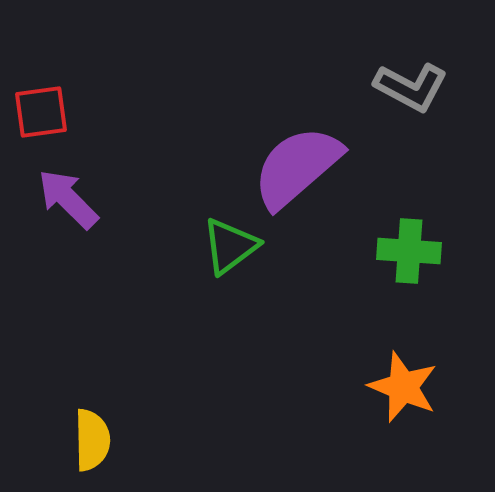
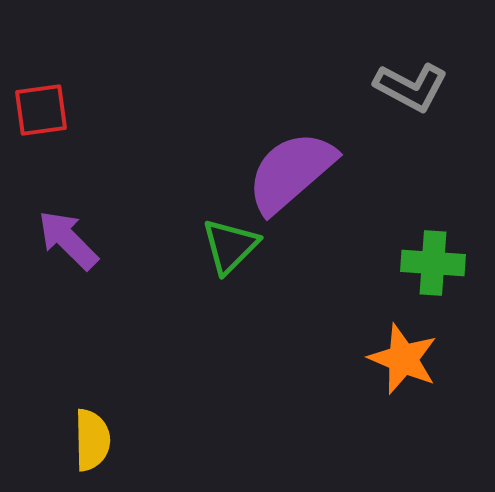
red square: moved 2 px up
purple semicircle: moved 6 px left, 5 px down
purple arrow: moved 41 px down
green triangle: rotated 8 degrees counterclockwise
green cross: moved 24 px right, 12 px down
orange star: moved 28 px up
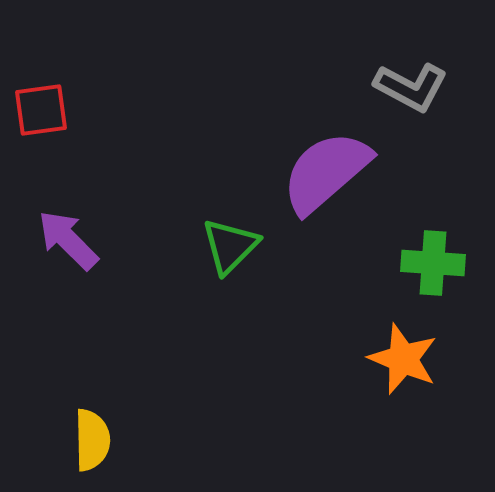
purple semicircle: moved 35 px right
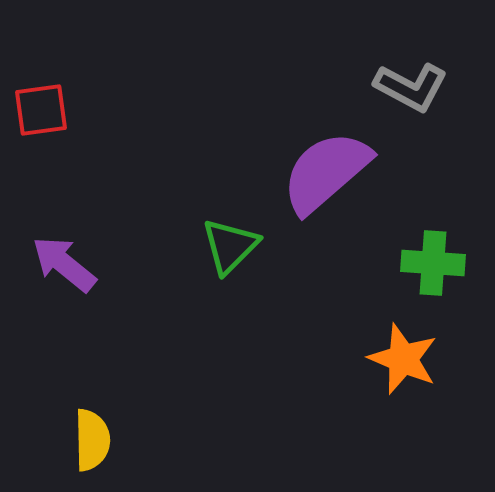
purple arrow: moved 4 px left, 24 px down; rotated 6 degrees counterclockwise
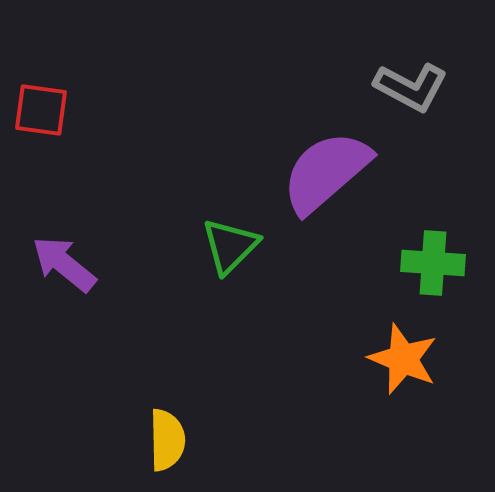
red square: rotated 16 degrees clockwise
yellow semicircle: moved 75 px right
